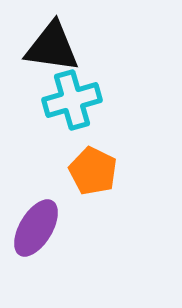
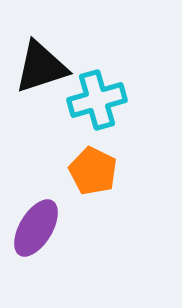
black triangle: moved 11 px left, 20 px down; rotated 26 degrees counterclockwise
cyan cross: moved 25 px right
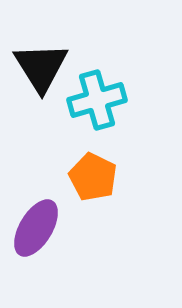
black triangle: rotated 44 degrees counterclockwise
orange pentagon: moved 6 px down
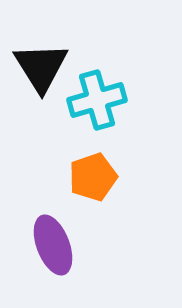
orange pentagon: rotated 27 degrees clockwise
purple ellipse: moved 17 px right, 17 px down; rotated 52 degrees counterclockwise
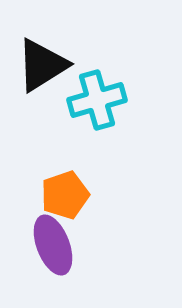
black triangle: moved 1 px right, 2 px up; rotated 30 degrees clockwise
orange pentagon: moved 28 px left, 18 px down
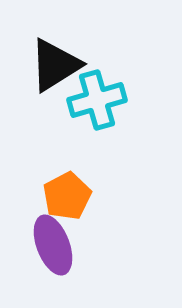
black triangle: moved 13 px right
orange pentagon: moved 2 px right, 1 px down; rotated 9 degrees counterclockwise
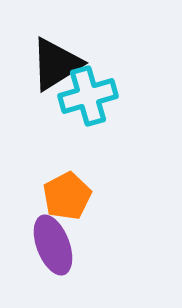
black triangle: moved 1 px right, 1 px up
cyan cross: moved 9 px left, 4 px up
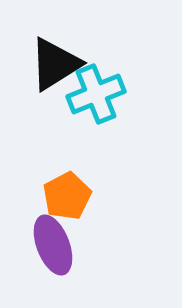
black triangle: moved 1 px left
cyan cross: moved 8 px right, 2 px up; rotated 6 degrees counterclockwise
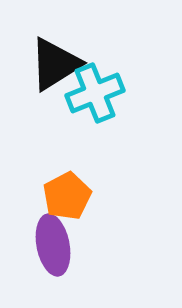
cyan cross: moved 1 px left, 1 px up
purple ellipse: rotated 10 degrees clockwise
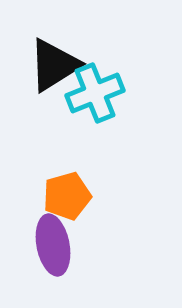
black triangle: moved 1 px left, 1 px down
orange pentagon: rotated 12 degrees clockwise
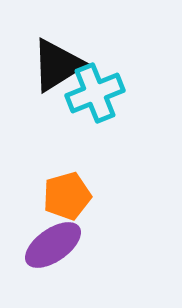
black triangle: moved 3 px right
purple ellipse: rotated 66 degrees clockwise
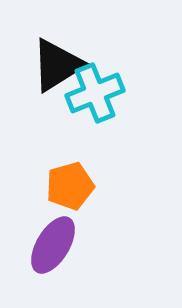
orange pentagon: moved 3 px right, 10 px up
purple ellipse: rotated 24 degrees counterclockwise
